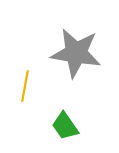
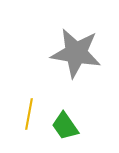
yellow line: moved 4 px right, 28 px down
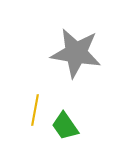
yellow line: moved 6 px right, 4 px up
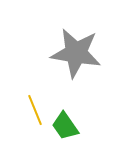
yellow line: rotated 32 degrees counterclockwise
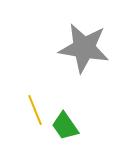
gray star: moved 8 px right, 5 px up
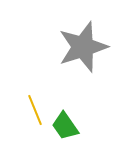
gray star: moved 1 px left, 1 px up; rotated 27 degrees counterclockwise
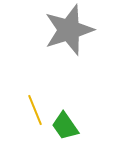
gray star: moved 14 px left, 17 px up
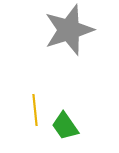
yellow line: rotated 16 degrees clockwise
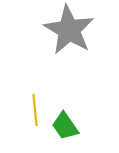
gray star: rotated 24 degrees counterclockwise
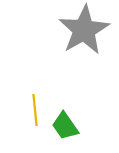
gray star: moved 15 px right; rotated 12 degrees clockwise
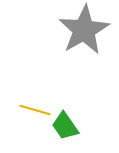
yellow line: rotated 68 degrees counterclockwise
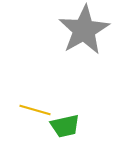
green trapezoid: rotated 68 degrees counterclockwise
